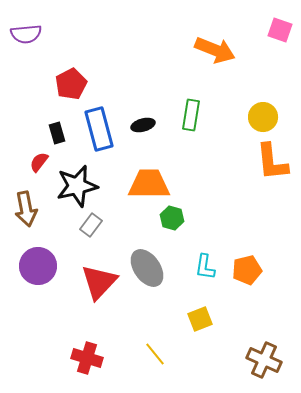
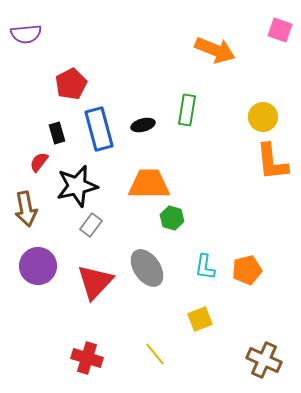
green rectangle: moved 4 px left, 5 px up
red triangle: moved 4 px left
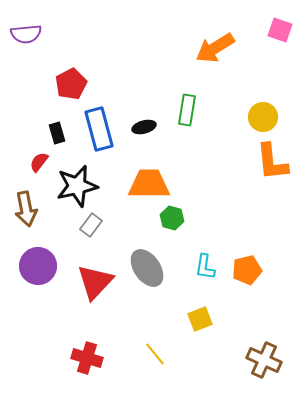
orange arrow: moved 2 px up; rotated 126 degrees clockwise
black ellipse: moved 1 px right, 2 px down
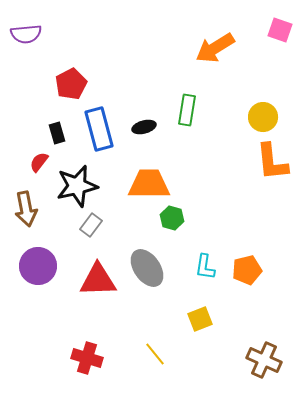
red triangle: moved 3 px right, 2 px up; rotated 45 degrees clockwise
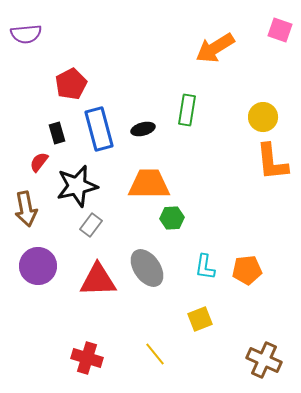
black ellipse: moved 1 px left, 2 px down
green hexagon: rotated 20 degrees counterclockwise
orange pentagon: rotated 8 degrees clockwise
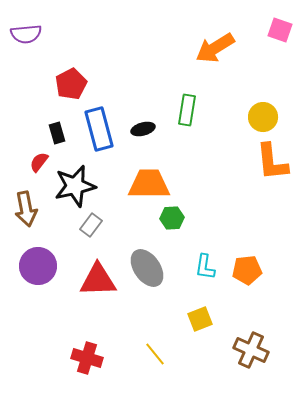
black star: moved 2 px left
brown cross: moved 13 px left, 10 px up
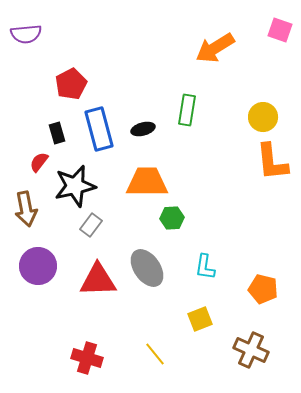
orange trapezoid: moved 2 px left, 2 px up
orange pentagon: moved 16 px right, 19 px down; rotated 20 degrees clockwise
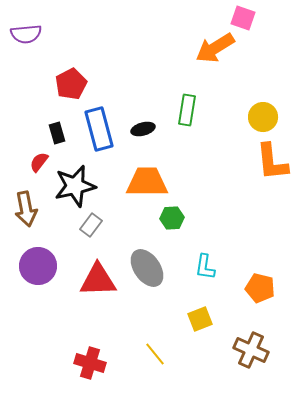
pink square: moved 37 px left, 12 px up
orange pentagon: moved 3 px left, 1 px up
red cross: moved 3 px right, 5 px down
